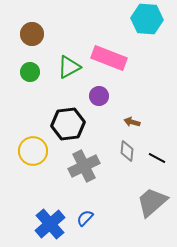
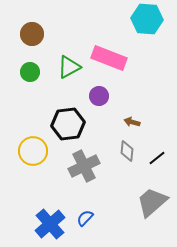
black line: rotated 66 degrees counterclockwise
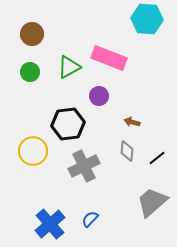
blue semicircle: moved 5 px right, 1 px down
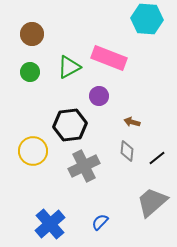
black hexagon: moved 2 px right, 1 px down
blue semicircle: moved 10 px right, 3 px down
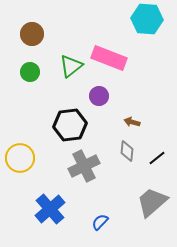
green triangle: moved 2 px right, 1 px up; rotated 10 degrees counterclockwise
yellow circle: moved 13 px left, 7 px down
blue cross: moved 15 px up
